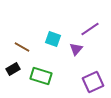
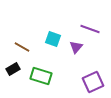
purple line: rotated 54 degrees clockwise
purple triangle: moved 2 px up
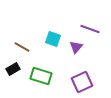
purple square: moved 11 px left
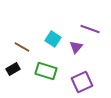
cyan square: rotated 14 degrees clockwise
green rectangle: moved 5 px right, 5 px up
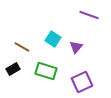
purple line: moved 1 px left, 14 px up
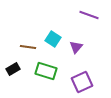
brown line: moved 6 px right; rotated 21 degrees counterclockwise
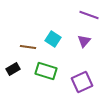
purple triangle: moved 8 px right, 6 px up
